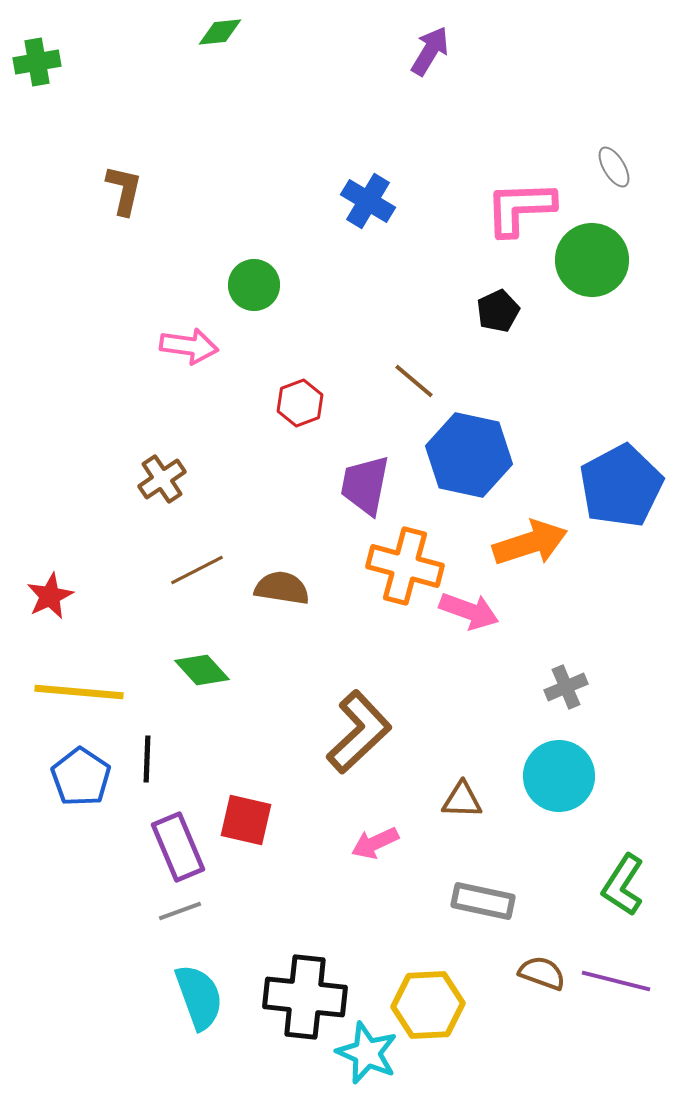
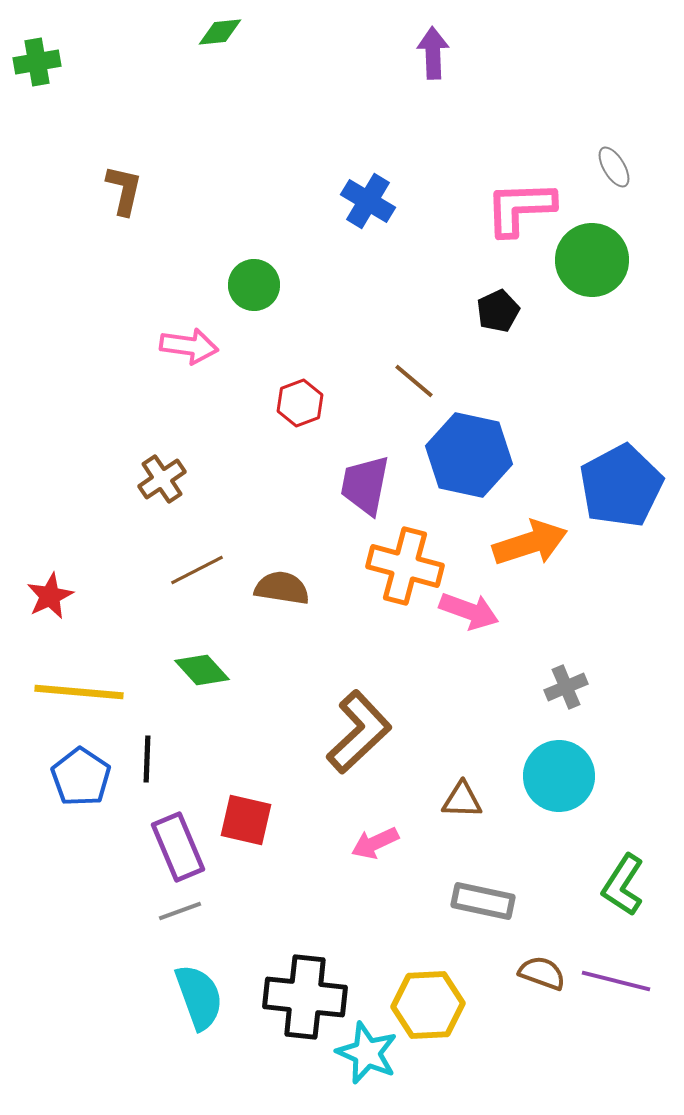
purple arrow at (430, 51): moved 3 px right, 2 px down; rotated 33 degrees counterclockwise
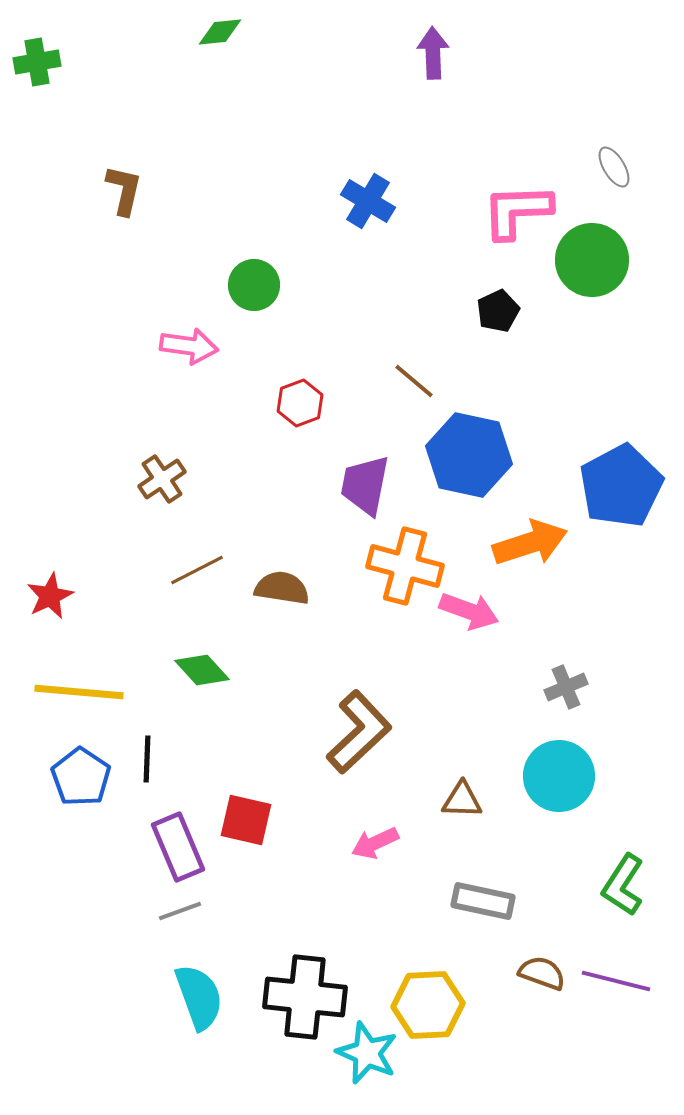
pink L-shape at (520, 208): moved 3 px left, 3 px down
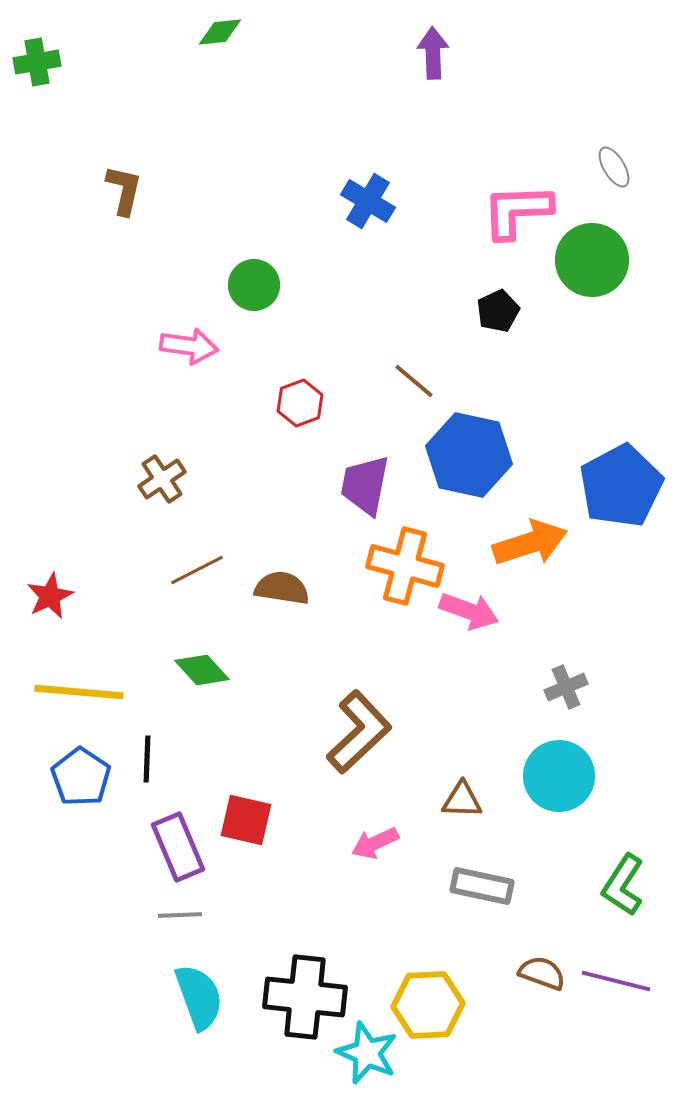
gray rectangle at (483, 901): moved 1 px left, 15 px up
gray line at (180, 911): moved 4 px down; rotated 18 degrees clockwise
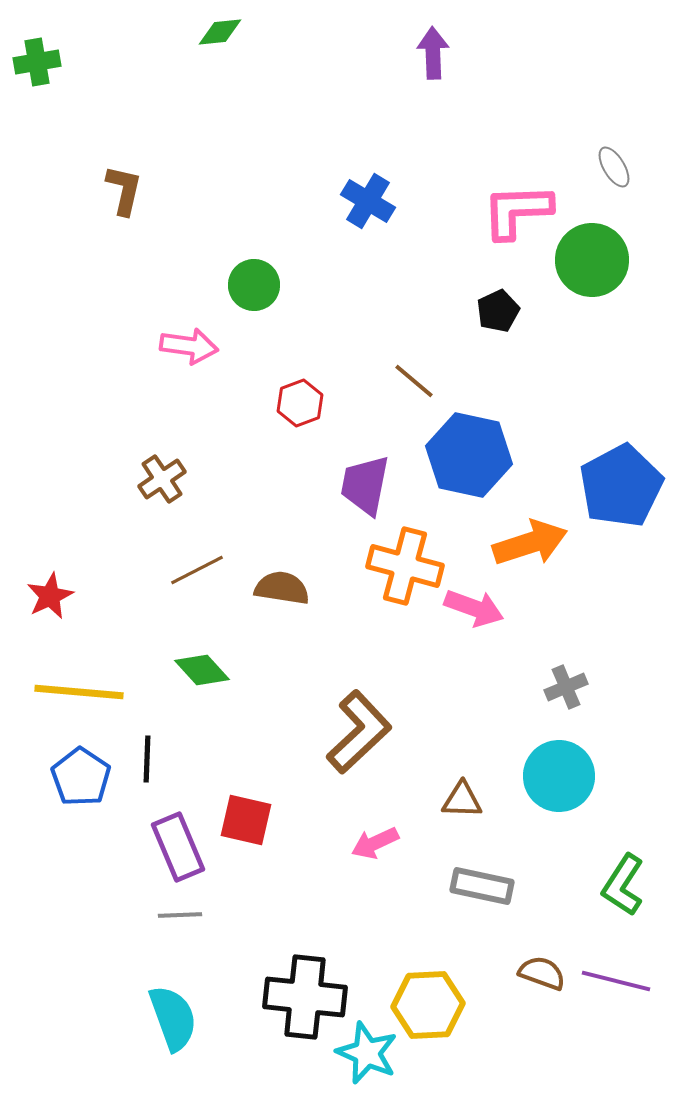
pink arrow at (469, 611): moved 5 px right, 3 px up
cyan semicircle at (199, 997): moved 26 px left, 21 px down
